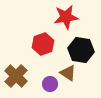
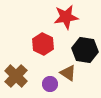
red hexagon: rotated 15 degrees counterclockwise
black hexagon: moved 4 px right
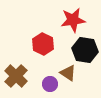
red star: moved 7 px right, 3 px down
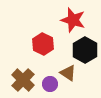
red star: rotated 25 degrees clockwise
black hexagon: rotated 20 degrees clockwise
brown cross: moved 7 px right, 4 px down
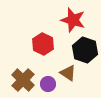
black hexagon: rotated 10 degrees counterclockwise
purple circle: moved 2 px left
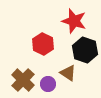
red star: moved 1 px right, 1 px down
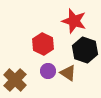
brown cross: moved 8 px left
purple circle: moved 13 px up
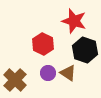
purple circle: moved 2 px down
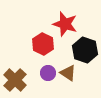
red star: moved 9 px left, 3 px down
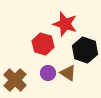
red hexagon: rotated 10 degrees counterclockwise
